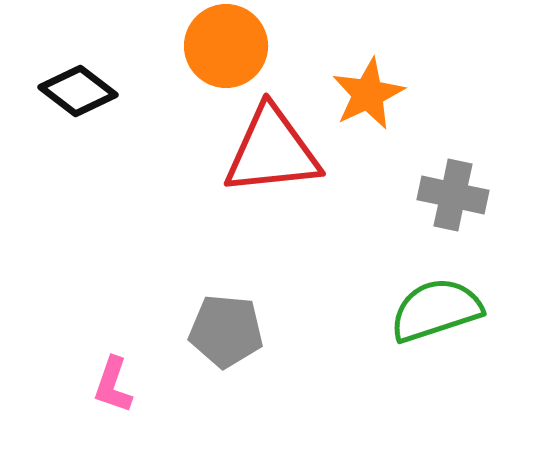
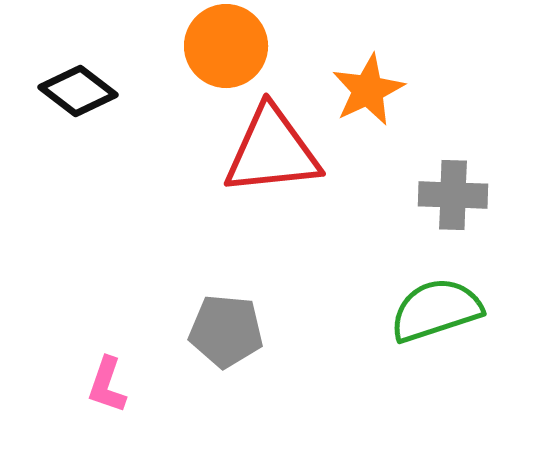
orange star: moved 4 px up
gray cross: rotated 10 degrees counterclockwise
pink L-shape: moved 6 px left
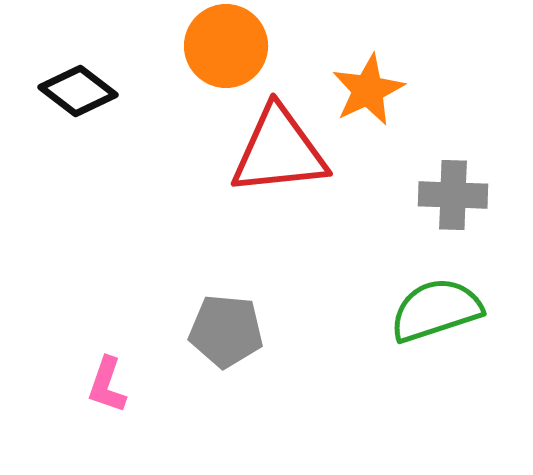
red triangle: moved 7 px right
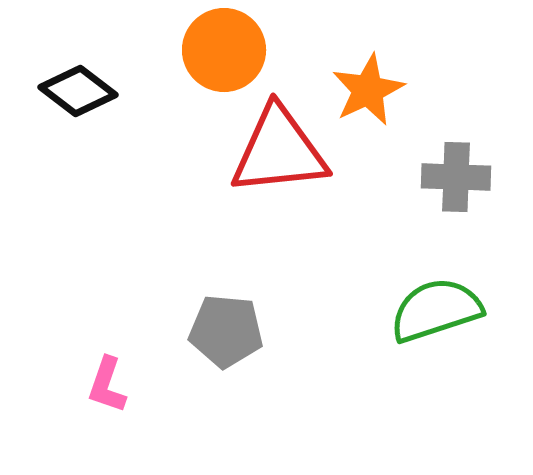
orange circle: moved 2 px left, 4 px down
gray cross: moved 3 px right, 18 px up
